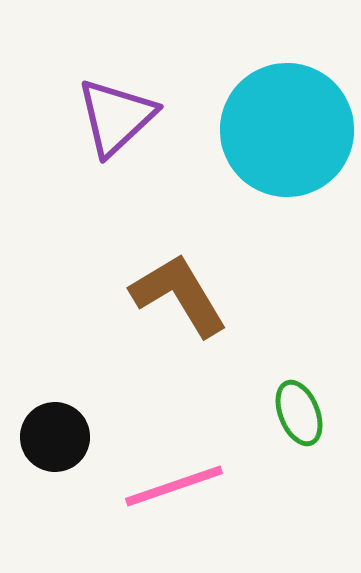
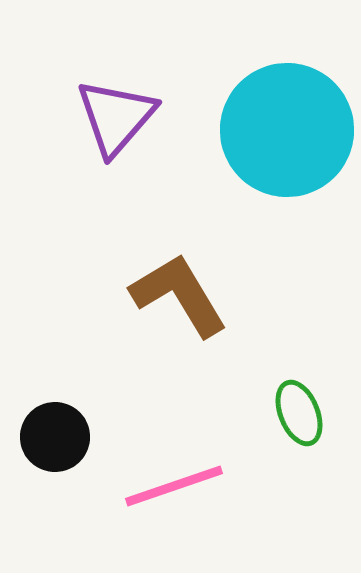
purple triangle: rotated 6 degrees counterclockwise
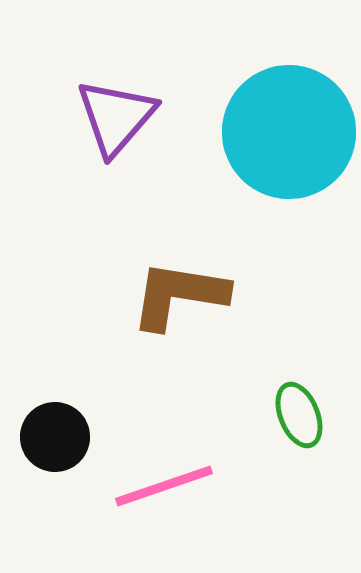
cyan circle: moved 2 px right, 2 px down
brown L-shape: rotated 50 degrees counterclockwise
green ellipse: moved 2 px down
pink line: moved 10 px left
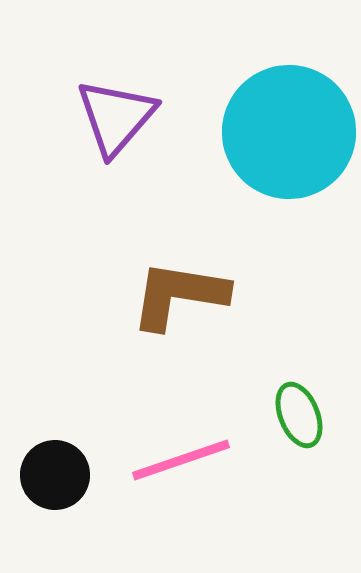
black circle: moved 38 px down
pink line: moved 17 px right, 26 px up
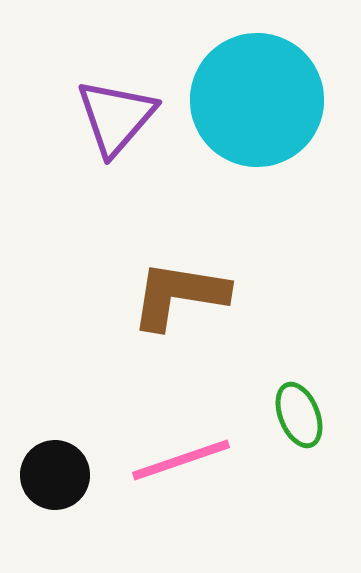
cyan circle: moved 32 px left, 32 px up
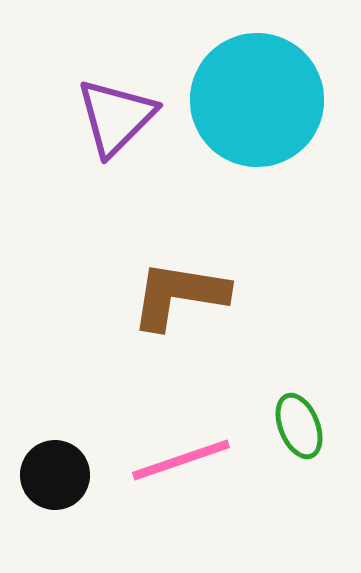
purple triangle: rotated 4 degrees clockwise
green ellipse: moved 11 px down
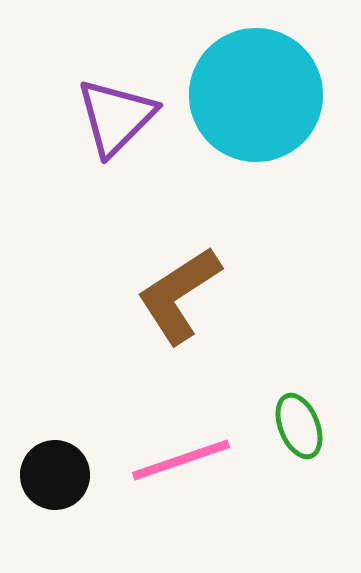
cyan circle: moved 1 px left, 5 px up
brown L-shape: rotated 42 degrees counterclockwise
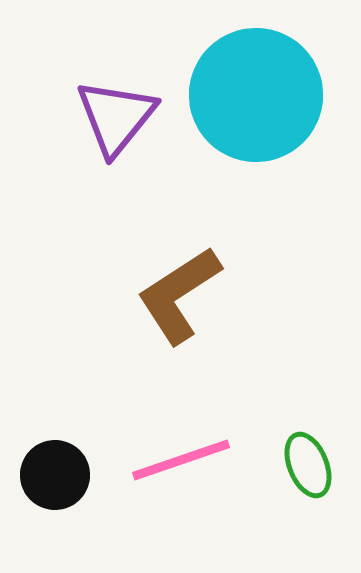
purple triangle: rotated 6 degrees counterclockwise
green ellipse: moved 9 px right, 39 px down
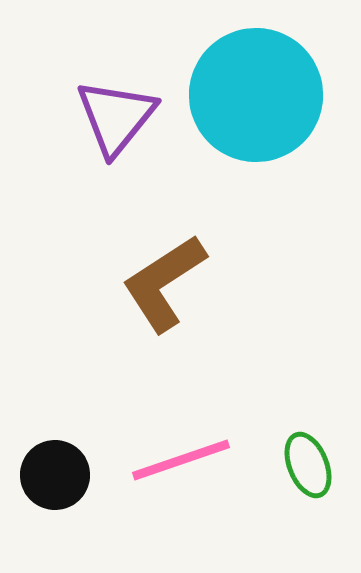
brown L-shape: moved 15 px left, 12 px up
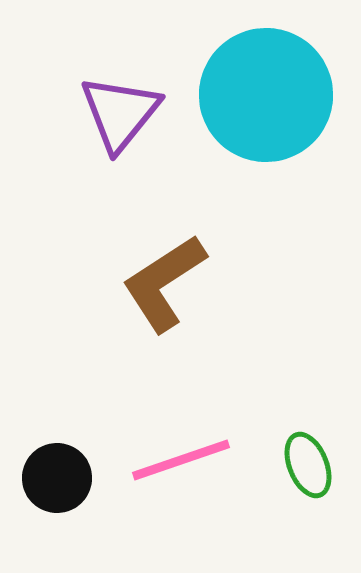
cyan circle: moved 10 px right
purple triangle: moved 4 px right, 4 px up
black circle: moved 2 px right, 3 px down
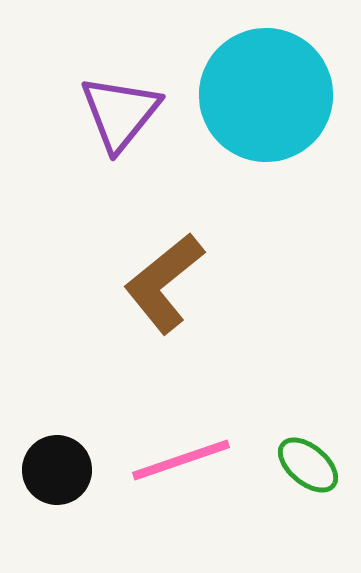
brown L-shape: rotated 6 degrees counterclockwise
green ellipse: rotated 28 degrees counterclockwise
black circle: moved 8 px up
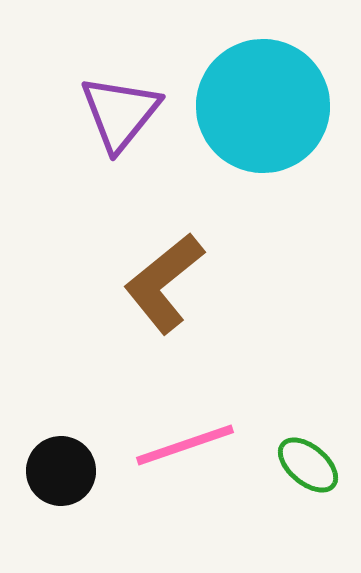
cyan circle: moved 3 px left, 11 px down
pink line: moved 4 px right, 15 px up
black circle: moved 4 px right, 1 px down
